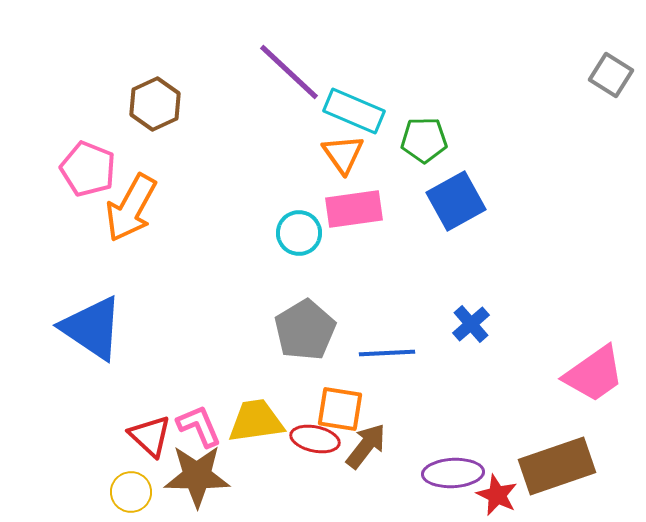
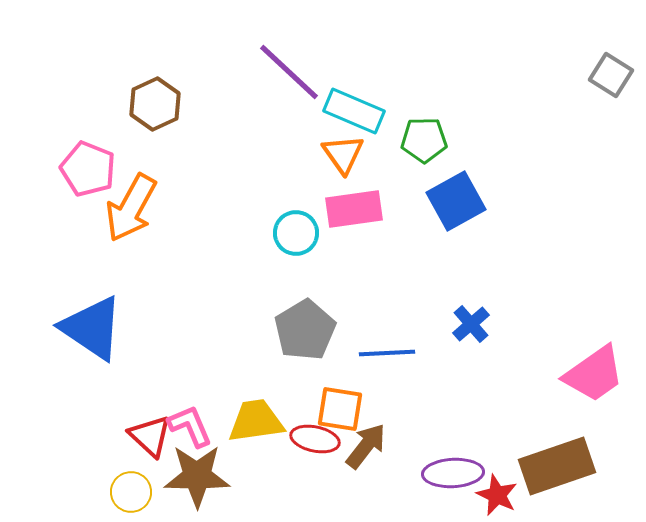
cyan circle: moved 3 px left
pink L-shape: moved 9 px left
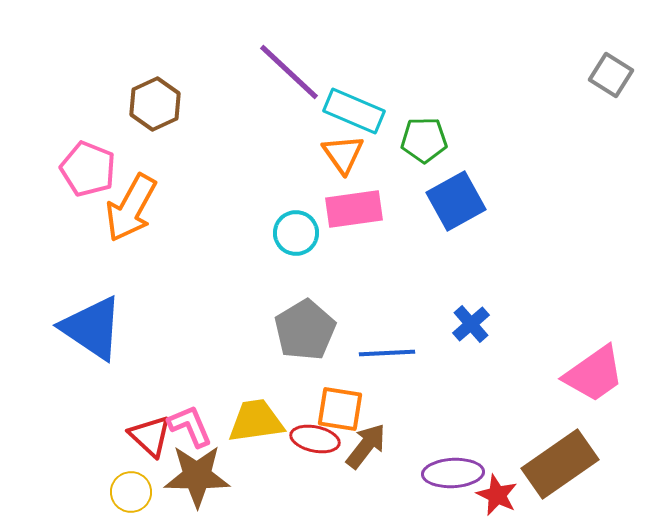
brown rectangle: moved 3 px right, 2 px up; rotated 16 degrees counterclockwise
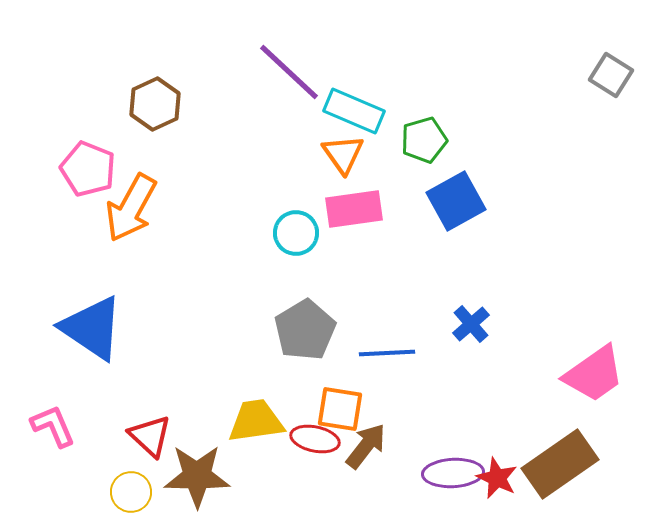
green pentagon: rotated 15 degrees counterclockwise
pink L-shape: moved 137 px left
red star: moved 17 px up
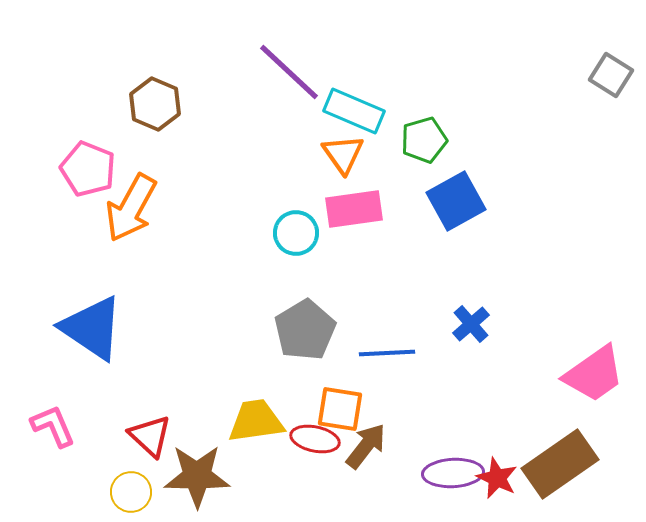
brown hexagon: rotated 12 degrees counterclockwise
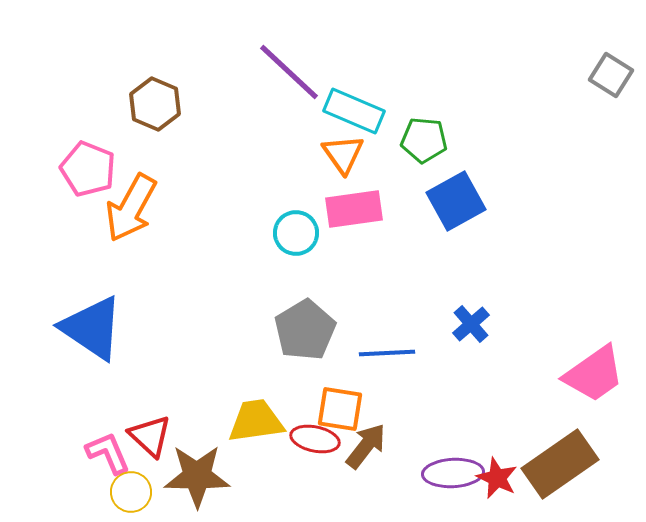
green pentagon: rotated 21 degrees clockwise
pink L-shape: moved 55 px right, 27 px down
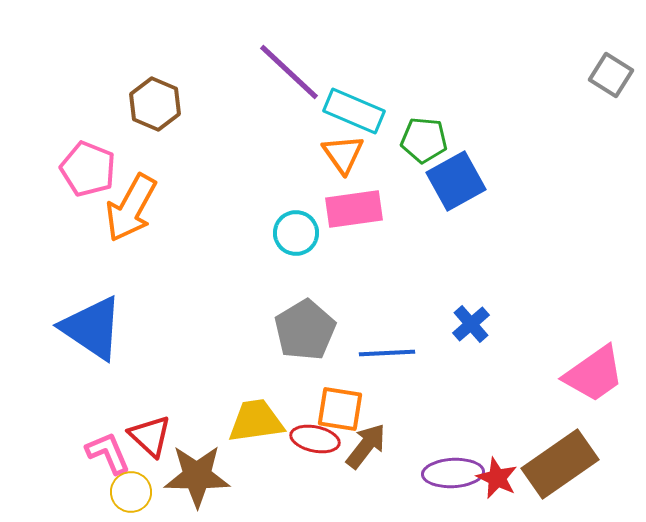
blue square: moved 20 px up
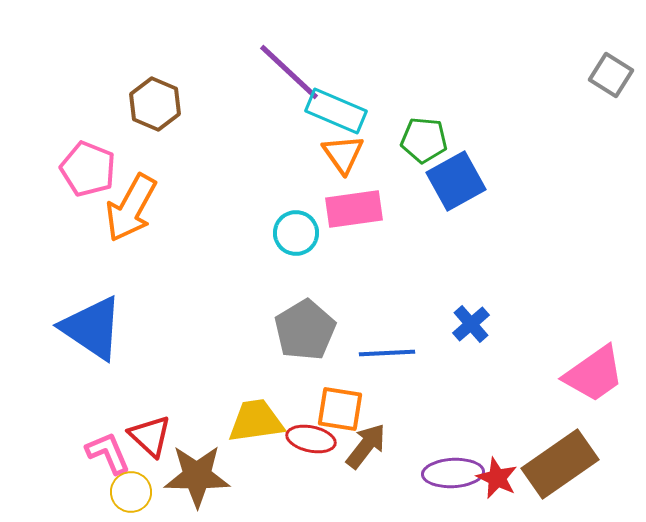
cyan rectangle: moved 18 px left
red ellipse: moved 4 px left
